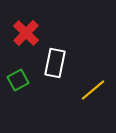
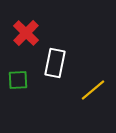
green square: rotated 25 degrees clockwise
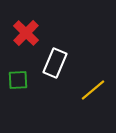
white rectangle: rotated 12 degrees clockwise
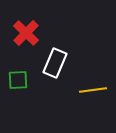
yellow line: rotated 32 degrees clockwise
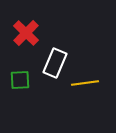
green square: moved 2 px right
yellow line: moved 8 px left, 7 px up
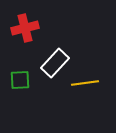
red cross: moved 1 px left, 5 px up; rotated 32 degrees clockwise
white rectangle: rotated 20 degrees clockwise
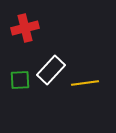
white rectangle: moved 4 px left, 7 px down
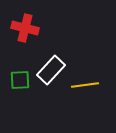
red cross: rotated 28 degrees clockwise
yellow line: moved 2 px down
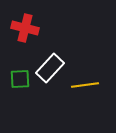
white rectangle: moved 1 px left, 2 px up
green square: moved 1 px up
